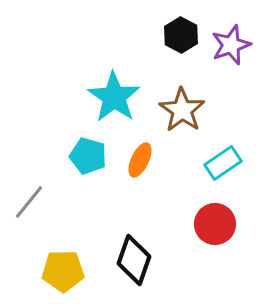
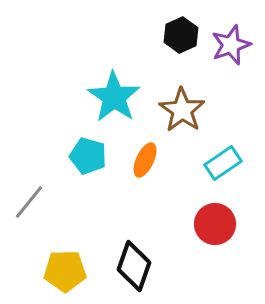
black hexagon: rotated 8 degrees clockwise
orange ellipse: moved 5 px right
black diamond: moved 6 px down
yellow pentagon: moved 2 px right
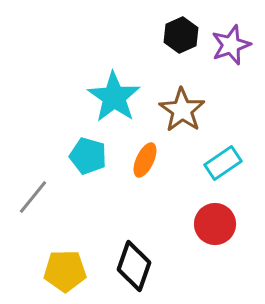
gray line: moved 4 px right, 5 px up
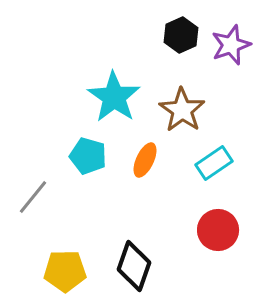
cyan rectangle: moved 9 px left
red circle: moved 3 px right, 6 px down
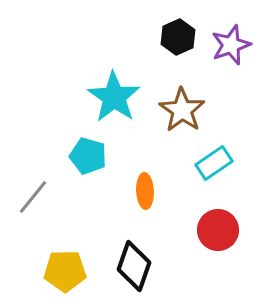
black hexagon: moved 3 px left, 2 px down
orange ellipse: moved 31 px down; rotated 28 degrees counterclockwise
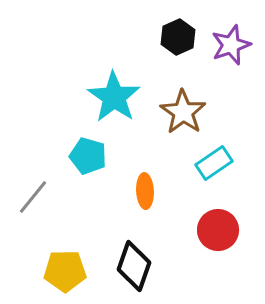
brown star: moved 1 px right, 2 px down
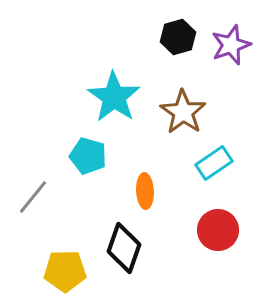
black hexagon: rotated 8 degrees clockwise
black diamond: moved 10 px left, 18 px up
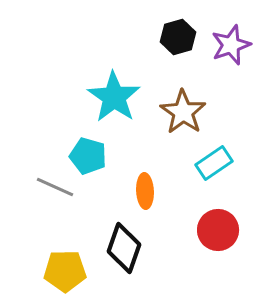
gray line: moved 22 px right, 10 px up; rotated 75 degrees clockwise
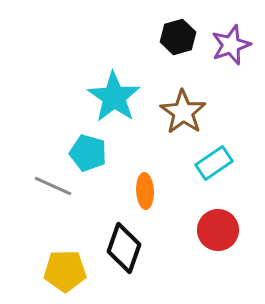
cyan pentagon: moved 3 px up
gray line: moved 2 px left, 1 px up
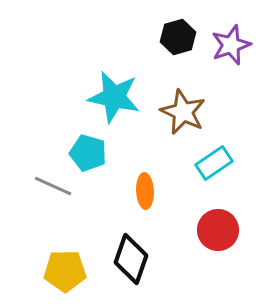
cyan star: rotated 22 degrees counterclockwise
brown star: rotated 9 degrees counterclockwise
black diamond: moved 7 px right, 11 px down
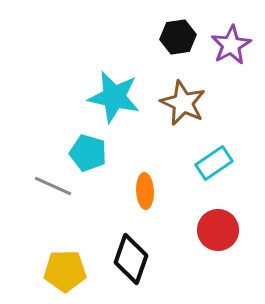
black hexagon: rotated 8 degrees clockwise
purple star: rotated 9 degrees counterclockwise
brown star: moved 9 px up
